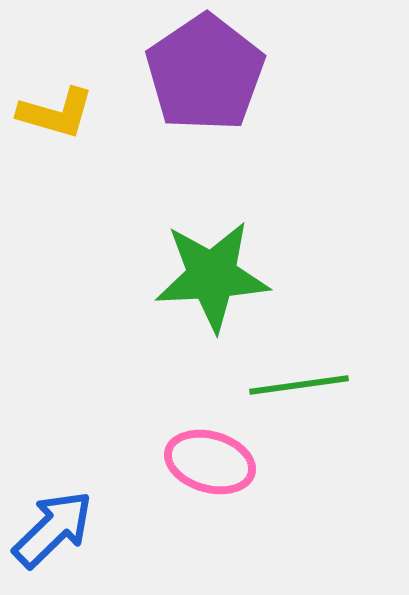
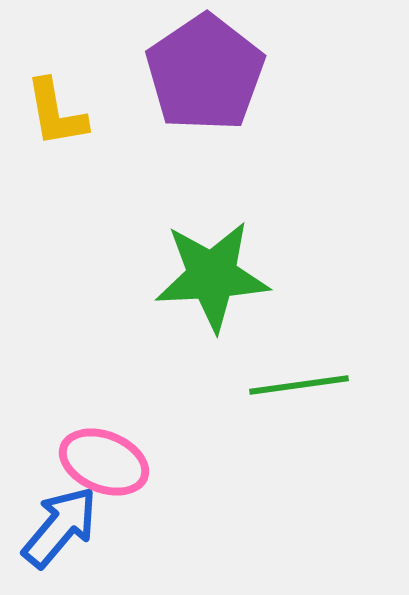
yellow L-shape: rotated 64 degrees clockwise
pink ellipse: moved 106 px left; rotated 6 degrees clockwise
blue arrow: moved 7 px right, 2 px up; rotated 6 degrees counterclockwise
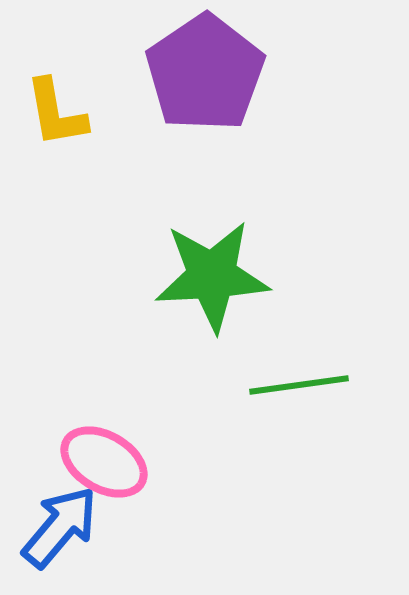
pink ellipse: rotated 8 degrees clockwise
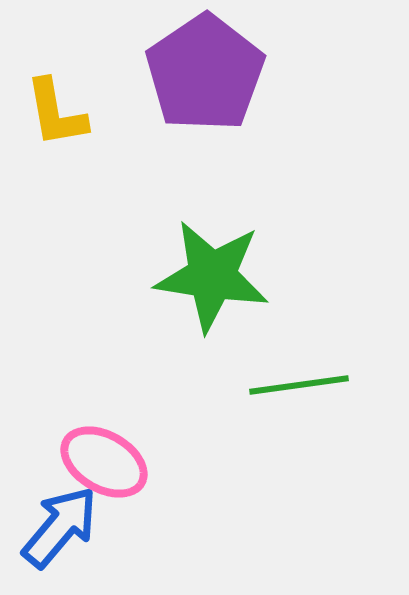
green star: rotated 12 degrees clockwise
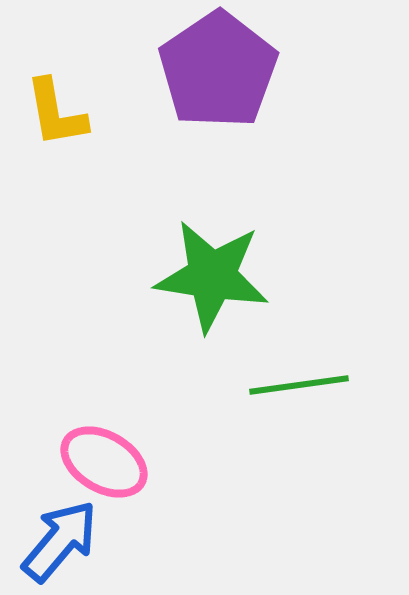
purple pentagon: moved 13 px right, 3 px up
blue arrow: moved 14 px down
